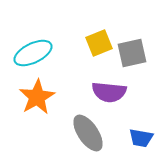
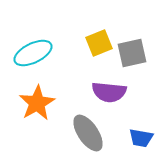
orange star: moved 6 px down
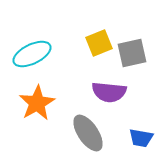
cyan ellipse: moved 1 px left, 1 px down
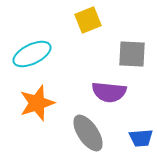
yellow square: moved 11 px left, 23 px up
gray square: moved 1 px down; rotated 16 degrees clockwise
orange star: rotated 12 degrees clockwise
blue trapezoid: rotated 15 degrees counterclockwise
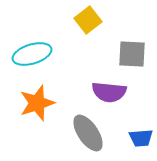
yellow square: rotated 16 degrees counterclockwise
cyan ellipse: rotated 9 degrees clockwise
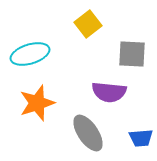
yellow square: moved 4 px down
cyan ellipse: moved 2 px left
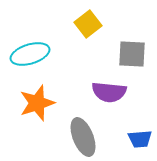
gray ellipse: moved 5 px left, 4 px down; rotated 12 degrees clockwise
blue trapezoid: moved 1 px left, 1 px down
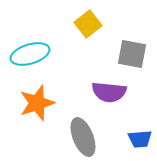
gray square: rotated 8 degrees clockwise
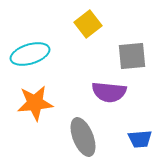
gray square: moved 2 px down; rotated 16 degrees counterclockwise
orange star: moved 2 px left; rotated 12 degrees clockwise
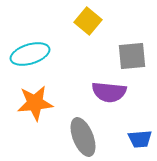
yellow square: moved 3 px up; rotated 12 degrees counterclockwise
